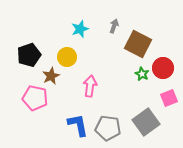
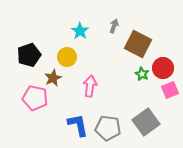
cyan star: moved 2 px down; rotated 18 degrees counterclockwise
brown star: moved 2 px right, 2 px down
pink square: moved 1 px right, 8 px up
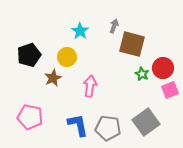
brown square: moved 6 px left; rotated 12 degrees counterclockwise
pink pentagon: moved 5 px left, 19 px down
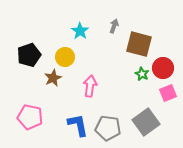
brown square: moved 7 px right
yellow circle: moved 2 px left
pink square: moved 2 px left, 3 px down
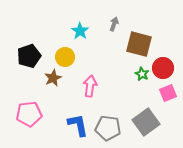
gray arrow: moved 2 px up
black pentagon: moved 1 px down
pink pentagon: moved 1 px left, 3 px up; rotated 20 degrees counterclockwise
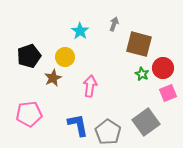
gray pentagon: moved 4 px down; rotated 25 degrees clockwise
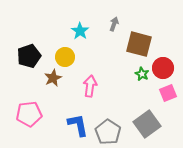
gray square: moved 1 px right, 2 px down
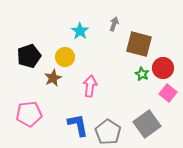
pink square: rotated 30 degrees counterclockwise
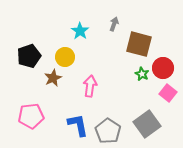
pink pentagon: moved 2 px right, 2 px down
gray pentagon: moved 1 px up
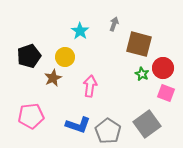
pink square: moved 2 px left; rotated 18 degrees counterclockwise
blue L-shape: rotated 120 degrees clockwise
